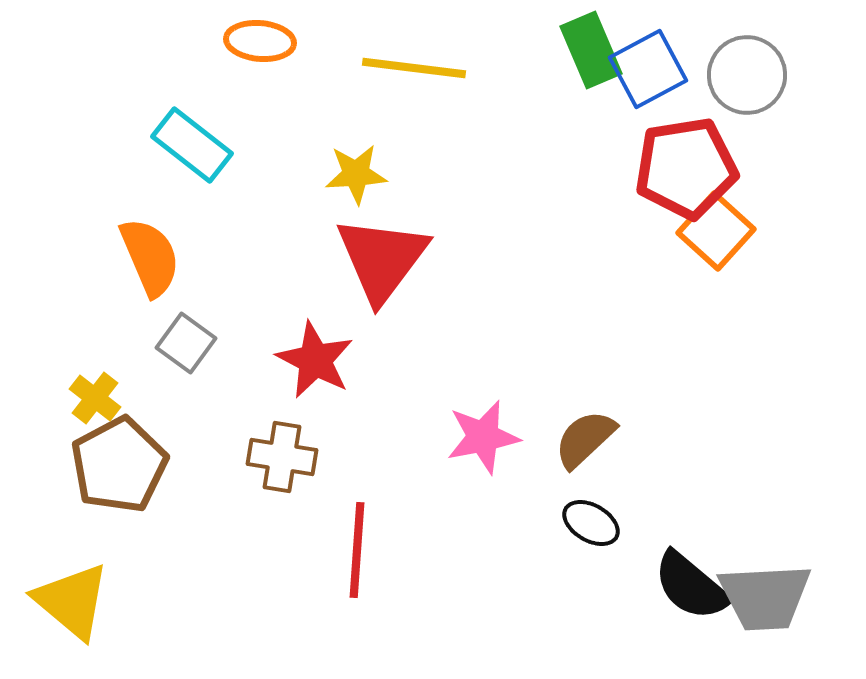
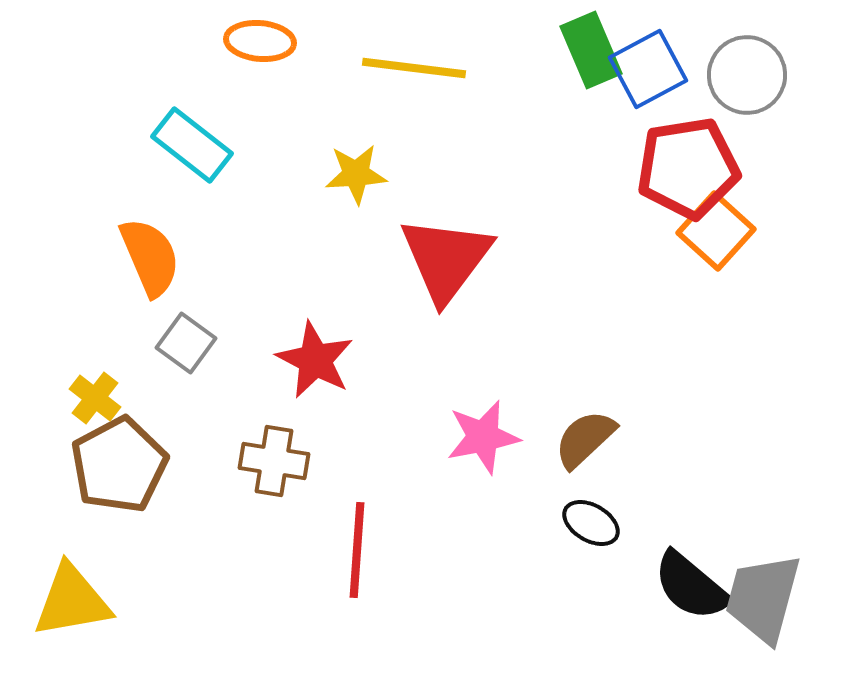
red pentagon: moved 2 px right
red triangle: moved 64 px right
brown cross: moved 8 px left, 4 px down
gray trapezoid: moved 2 px left, 1 px down; rotated 108 degrees clockwise
yellow triangle: rotated 50 degrees counterclockwise
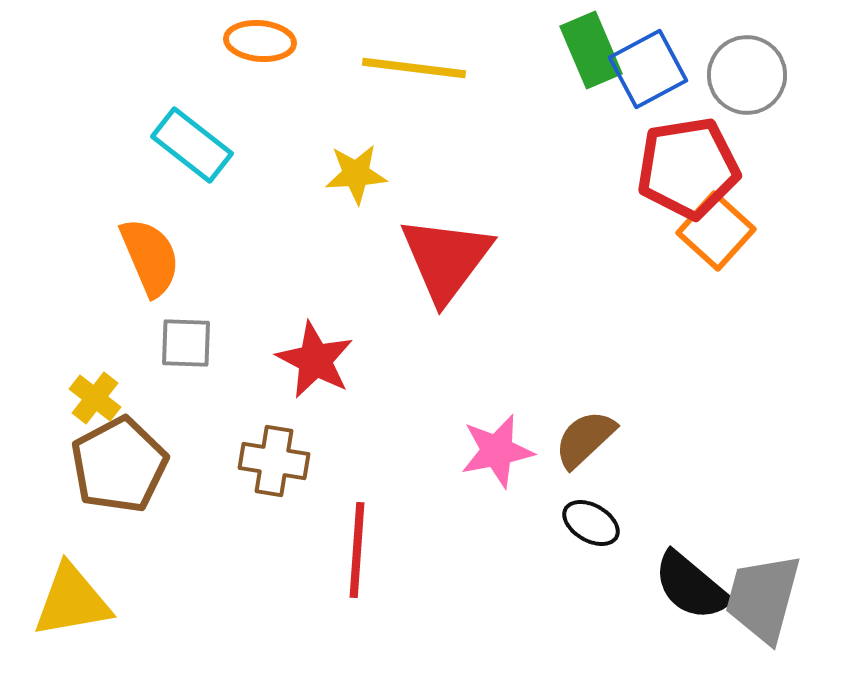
gray square: rotated 34 degrees counterclockwise
pink star: moved 14 px right, 14 px down
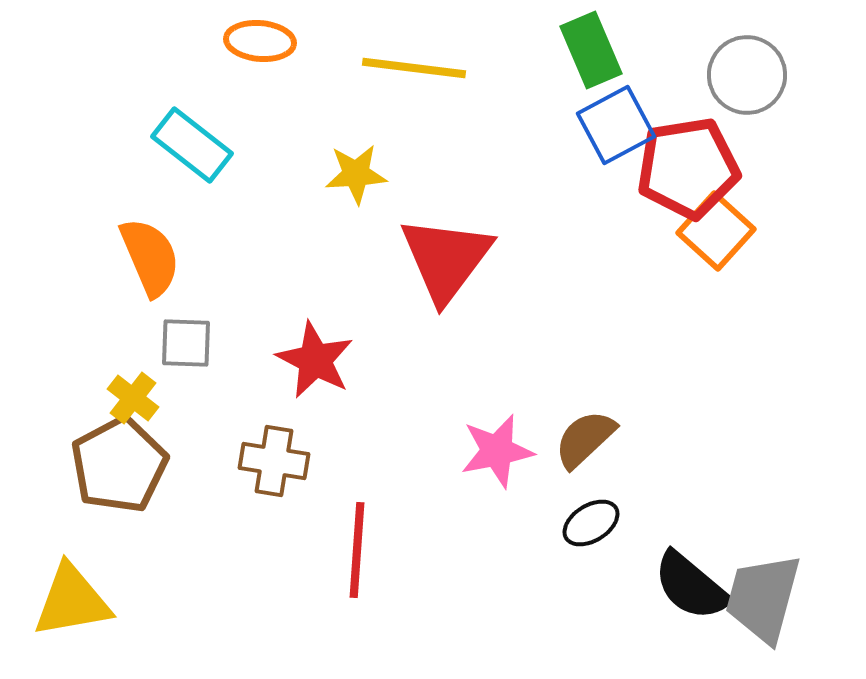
blue square: moved 32 px left, 56 px down
yellow cross: moved 38 px right
black ellipse: rotated 62 degrees counterclockwise
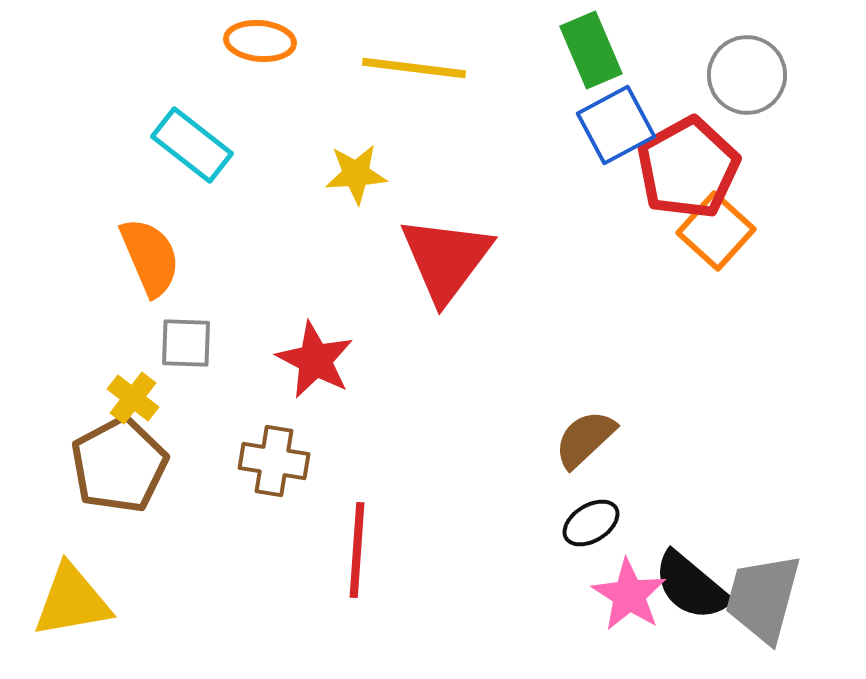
red pentagon: rotated 20 degrees counterclockwise
pink star: moved 132 px right, 144 px down; rotated 28 degrees counterclockwise
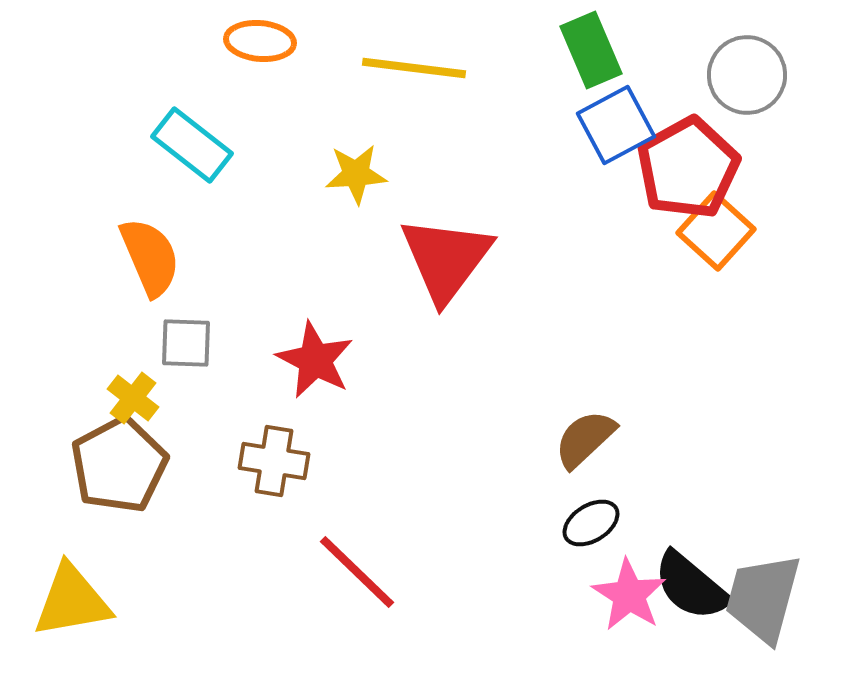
red line: moved 22 px down; rotated 50 degrees counterclockwise
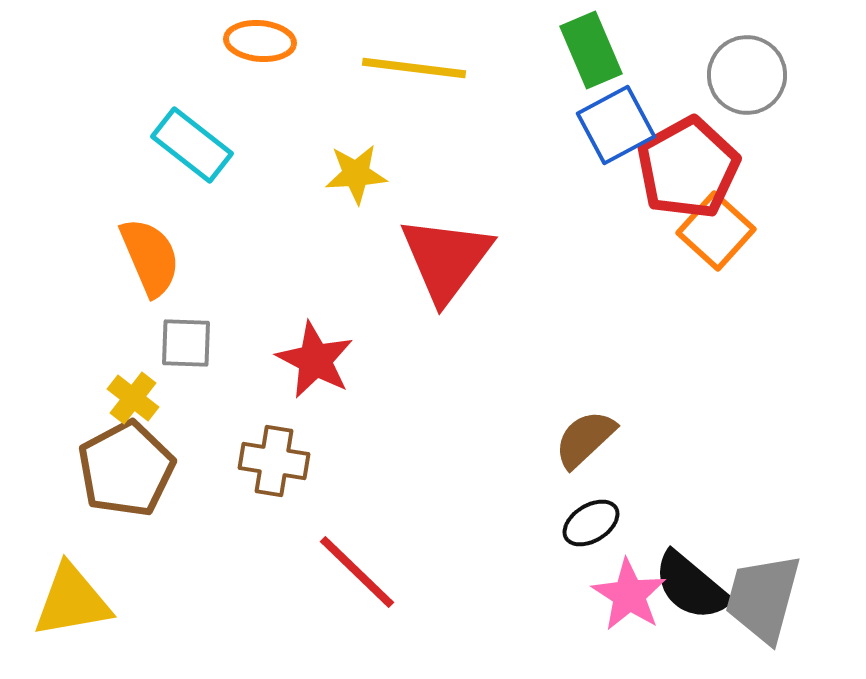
brown pentagon: moved 7 px right, 4 px down
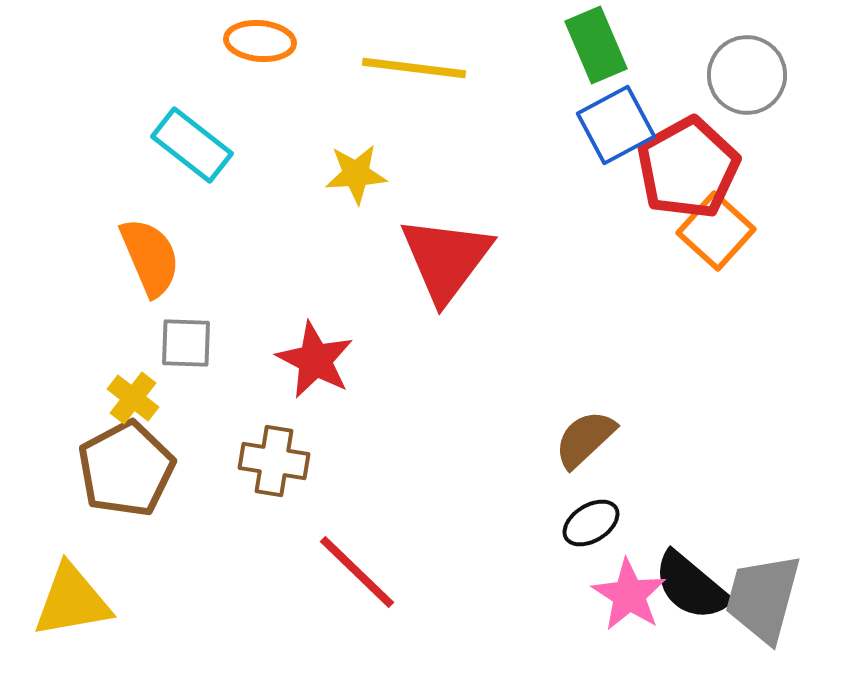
green rectangle: moved 5 px right, 5 px up
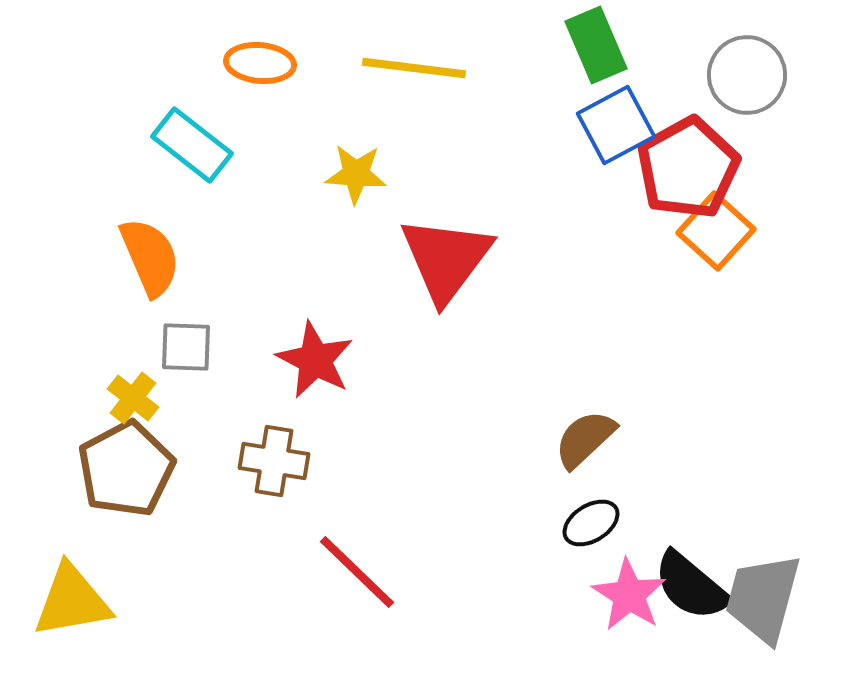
orange ellipse: moved 22 px down
yellow star: rotated 8 degrees clockwise
gray square: moved 4 px down
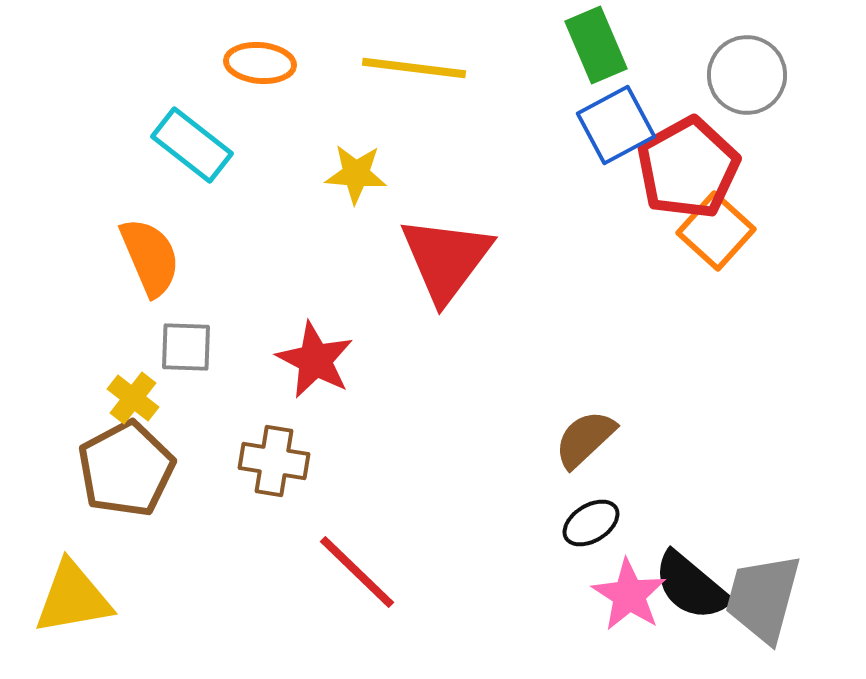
yellow triangle: moved 1 px right, 3 px up
